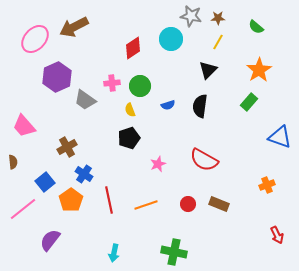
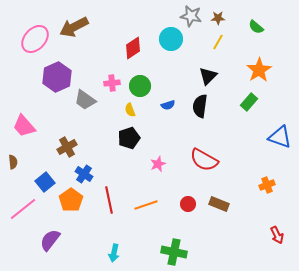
black triangle: moved 6 px down
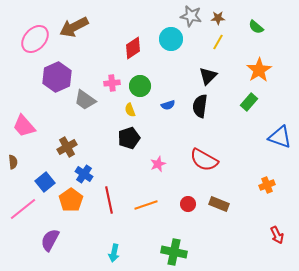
purple semicircle: rotated 10 degrees counterclockwise
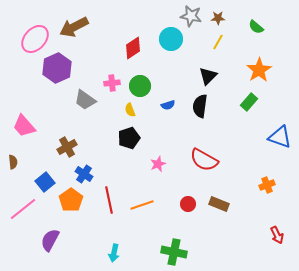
purple hexagon: moved 9 px up
orange line: moved 4 px left
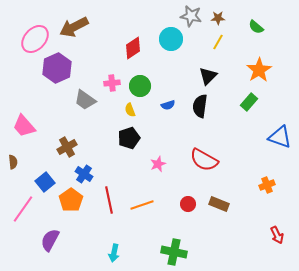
pink line: rotated 16 degrees counterclockwise
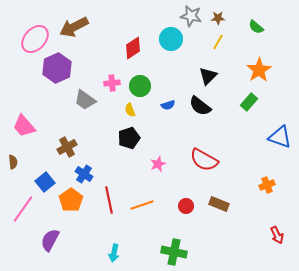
black semicircle: rotated 60 degrees counterclockwise
red circle: moved 2 px left, 2 px down
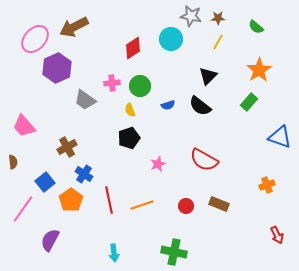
cyan arrow: rotated 18 degrees counterclockwise
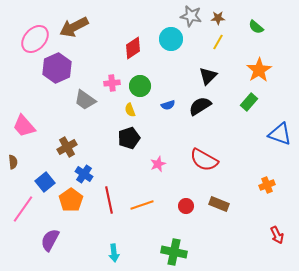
black semicircle: rotated 110 degrees clockwise
blue triangle: moved 3 px up
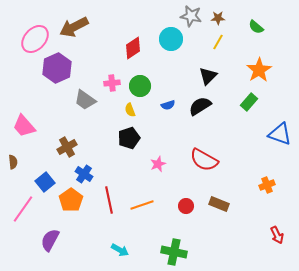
cyan arrow: moved 6 px right, 3 px up; rotated 54 degrees counterclockwise
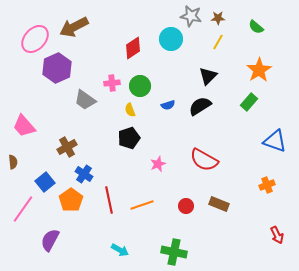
blue triangle: moved 5 px left, 7 px down
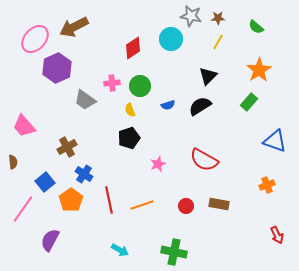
brown rectangle: rotated 12 degrees counterclockwise
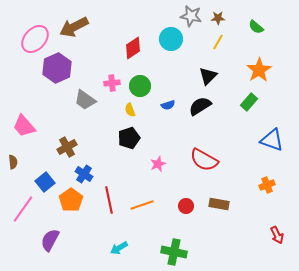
blue triangle: moved 3 px left, 1 px up
cyan arrow: moved 1 px left, 2 px up; rotated 120 degrees clockwise
